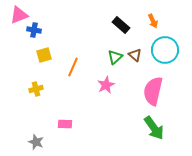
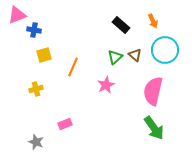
pink triangle: moved 2 px left
pink rectangle: rotated 24 degrees counterclockwise
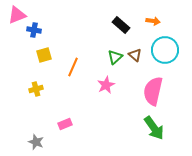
orange arrow: rotated 56 degrees counterclockwise
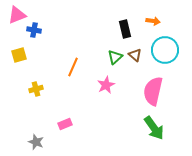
black rectangle: moved 4 px right, 4 px down; rotated 36 degrees clockwise
yellow square: moved 25 px left
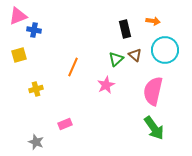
pink triangle: moved 1 px right, 1 px down
green triangle: moved 1 px right, 2 px down
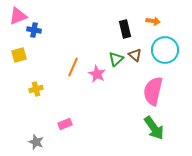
pink star: moved 9 px left, 11 px up; rotated 18 degrees counterclockwise
